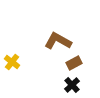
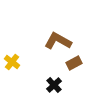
black cross: moved 18 px left
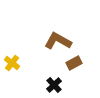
yellow cross: moved 1 px down
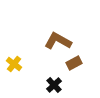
yellow cross: moved 2 px right, 1 px down
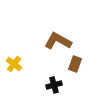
brown rectangle: moved 1 px right, 1 px down; rotated 42 degrees counterclockwise
black cross: rotated 28 degrees clockwise
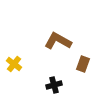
brown rectangle: moved 8 px right
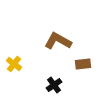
brown rectangle: rotated 63 degrees clockwise
black cross: rotated 21 degrees counterclockwise
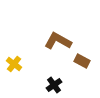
brown rectangle: moved 1 px left, 3 px up; rotated 35 degrees clockwise
